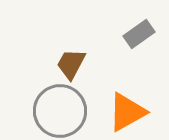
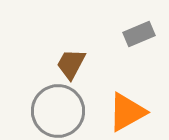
gray rectangle: rotated 12 degrees clockwise
gray circle: moved 2 px left
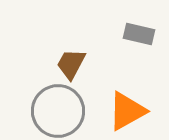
gray rectangle: rotated 36 degrees clockwise
orange triangle: moved 1 px up
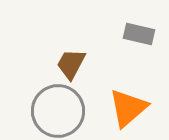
orange triangle: moved 1 px right, 3 px up; rotated 12 degrees counterclockwise
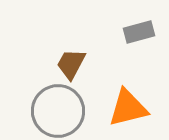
gray rectangle: moved 2 px up; rotated 28 degrees counterclockwise
orange triangle: rotated 27 degrees clockwise
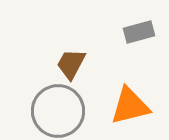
orange triangle: moved 2 px right, 2 px up
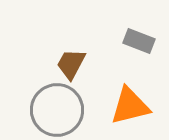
gray rectangle: moved 9 px down; rotated 36 degrees clockwise
gray circle: moved 1 px left, 1 px up
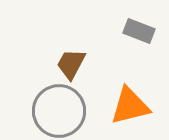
gray rectangle: moved 10 px up
gray circle: moved 2 px right, 1 px down
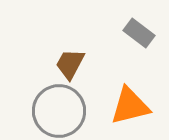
gray rectangle: moved 2 px down; rotated 16 degrees clockwise
brown trapezoid: moved 1 px left
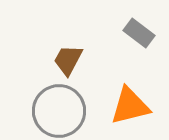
brown trapezoid: moved 2 px left, 4 px up
